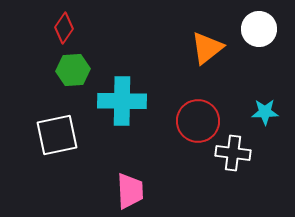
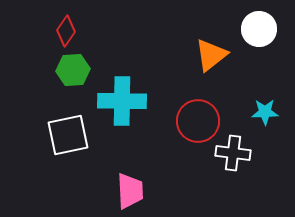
red diamond: moved 2 px right, 3 px down
orange triangle: moved 4 px right, 7 px down
white square: moved 11 px right
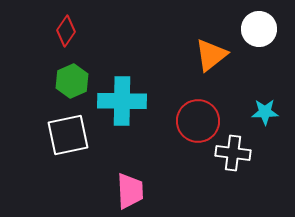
green hexagon: moved 1 px left, 11 px down; rotated 20 degrees counterclockwise
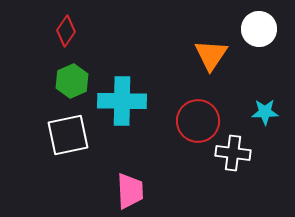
orange triangle: rotated 18 degrees counterclockwise
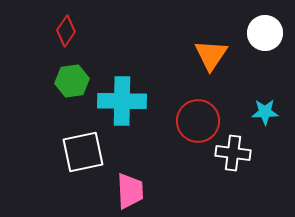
white circle: moved 6 px right, 4 px down
green hexagon: rotated 16 degrees clockwise
white square: moved 15 px right, 17 px down
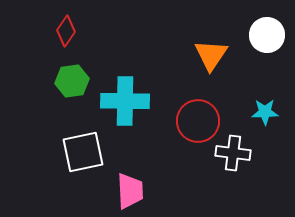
white circle: moved 2 px right, 2 px down
cyan cross: moved 3 px right
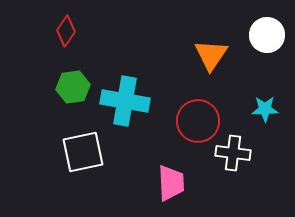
green hexagon: moved 1 px right, 6 px down
cyan cross: rotated 9 degrees clockwise
cyan star: moved 3 px up
pink trapezoid: moved 41 px right, 8 px up
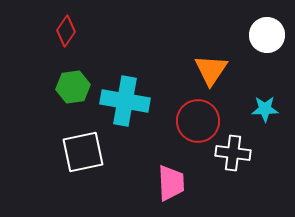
orange triangle: moved 15 px down
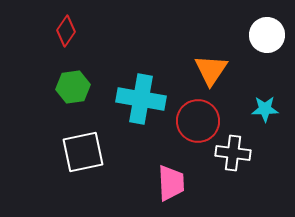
cyan cross: moved 16 px right, 2 px up
